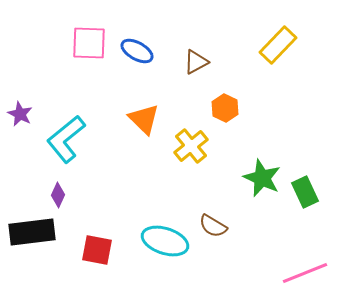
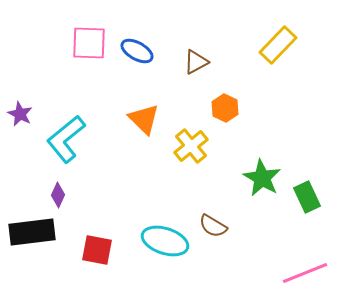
green star: rotated 6 degrees clockwise
green rectangle: moved 2 px right, 5 px down
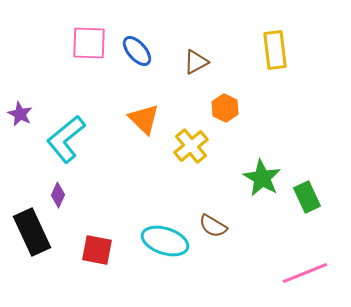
yellow rectangle: moved 3 px left, 5 px down; rotated 51 degrees counterclockwise
blue ellipse: rotated 20 degrees clockwise
black rectangle: rotated 72 degrees clockwise
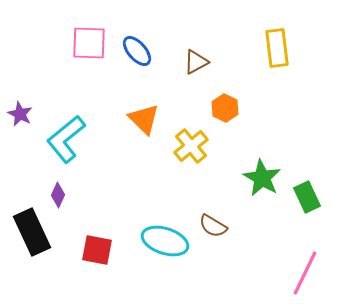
yellow rectangle: moved 2 px right, 2 px up
pink line: rotated 42 degrees counterclockwise
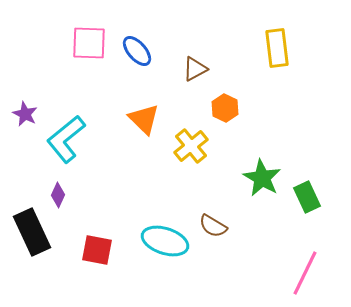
brown triangle: moved 1 px left, 7 px down
purple star: moved 5 px right
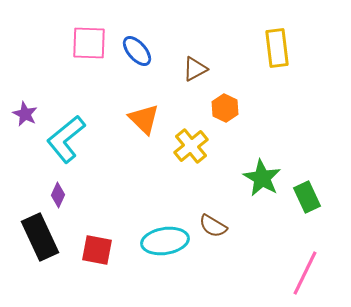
black rectangle: moved 8 px right, 5 px down
cyan ellipse: rotated 27 degrees counterclockwise
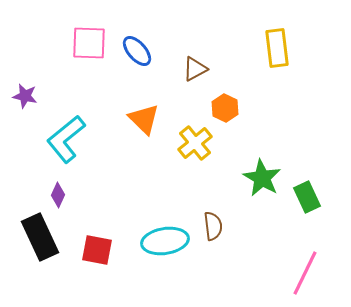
purple star: moved 18 px up; rotated 15 degrees counterclockwise
yellow cross: moved 4 px right, 3 px up
brown semicircle: rotated 128 degrees counterclockwise
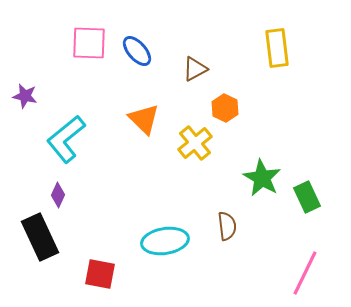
brown semicircle: moved 14 px right
red square: moved 3 px right, 24 px down
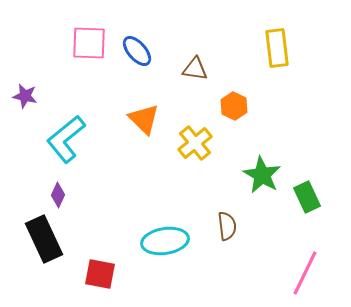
brown triangle: rotated 36 degrees clockwise
orange hexagon: moved 9 px right, 2 px up
green star: moved 3 px up
black rectangle: moved 4 px right, 2 px down
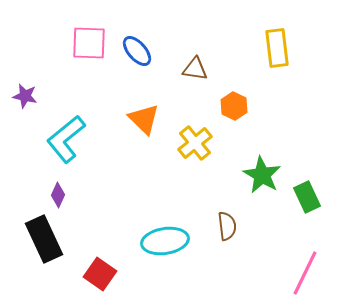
red square: rotated 24 degrees clockwise
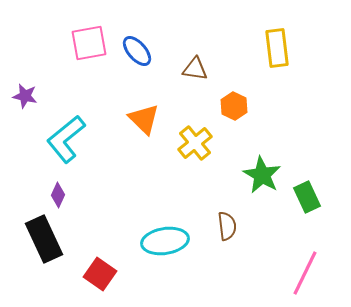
pink square: rotated 12 degrees counterclockwise
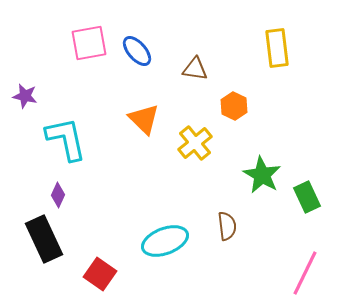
cyan L-shape: rotated 117 degrees clockwise
cyan ellipse: rotated 12 degrees counterclockwise
